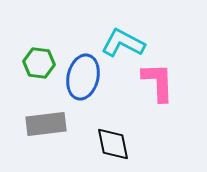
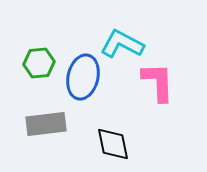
cyan L-shape: moved 1 px left, 1 px down
green hexagon: rotated 12 degrees counterclockwise
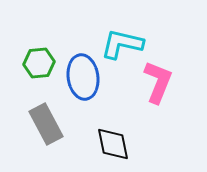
cyan L-shape: rotated 15 degrees counterclockwise
blue ellipse: rotated 21 degrees counterclockwise
pink L-shape: rotated 24 degrees clockwise
gray rectangle: rotated 69 degrees clockwise
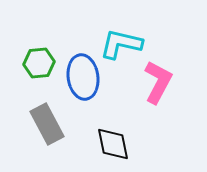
cyan L-shape: moved 1 px left
pink L-shape: rotated 6 degrees clockwise
gray rectangle: moved 1 px right
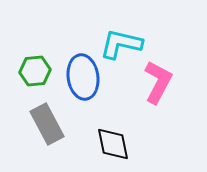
green hexagon: moved 4 px left, 8 px down
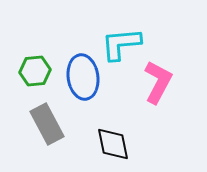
cyan L-shape: rotated 18 degrees counterclockwise
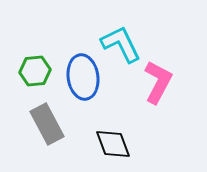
cyan L-shape: rotated 69 degrees clockwise
black diamond: rotated 9 degrees counterclockwise
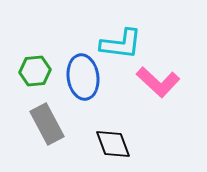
cyan L-shape: rotated 123 degrees clockwise
pink L-shape: rotated 105 degrees clockwise
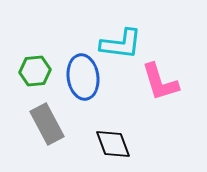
pink L-shape: moved 2 px right; rotated 30 degrees clockwise
